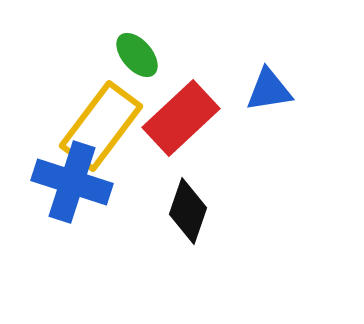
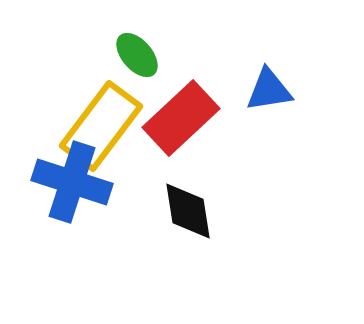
black diamond: rotated 28 degrees counterclockwise
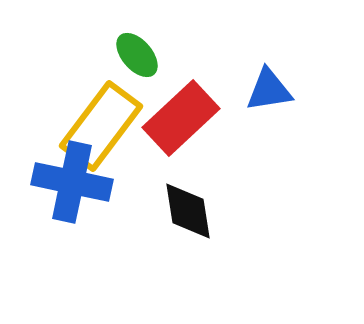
blue cross: rotated 6 degrees counterclockwise
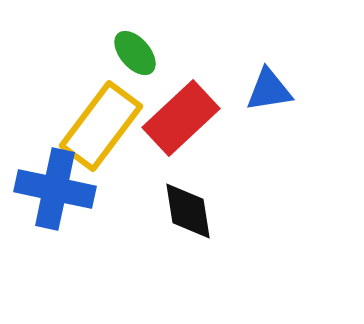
green ellipse: moved 2 px left, 2 px up
blue cross: moved 17 px left, 7 px down
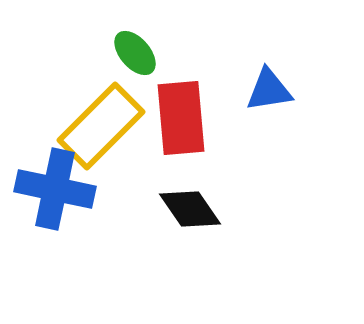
red rectangle: rotated 52 degrees counterclockwise
yellow rectangle: rotated 8 degrees clockwise
black diamond: moved 2 px right, 2 px up; rotated 26 degrees counterclockwise
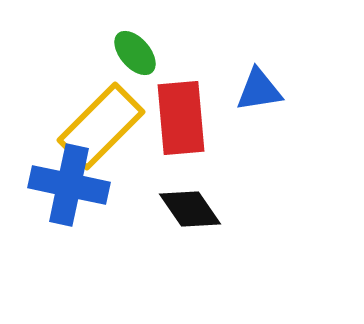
blue triangle: moved 10 px left
blue cross: moved 14 px right, 4 px up
